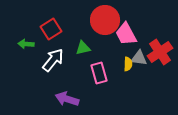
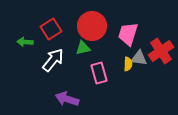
red circle: moved 13 px left, 6 px down
pink trapezoid: moved 2 px right; rotated 45 degrees clockwise
green arrow: moved 1 px left, 2 px up
red cross: moved 1 px right, 1 px up
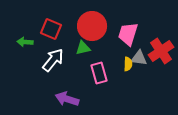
red square: rotated 35 degrees counterclockwise
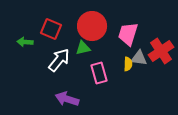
white arrow: moved 6 px right
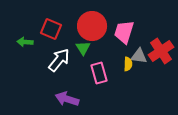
pink trapezoid: moved 4 px left, 2 px up
green triangle: rotated 49 degrees counterclockwise
gray triangle: moved 2 px up
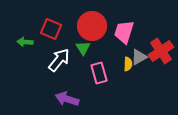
gray triangle: moved 1 px down; rotated 36 degrees counterclockwise
